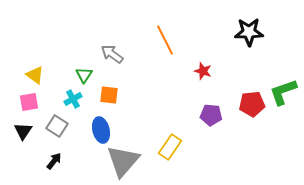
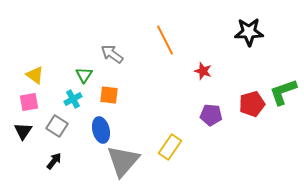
red pentagon: rotated 10 degrees counterclockwise
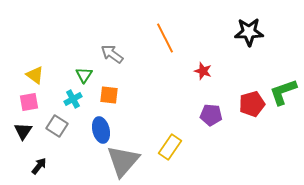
orange line: moved 2 px up
black arrow: moved 15 px left, 5 px down
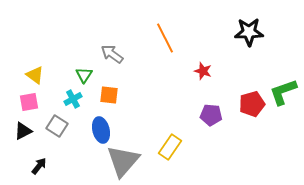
black triangle: rotated 30 degrees clockwise
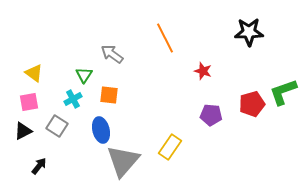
yellow triangle: moved 1 px left, 2 px up
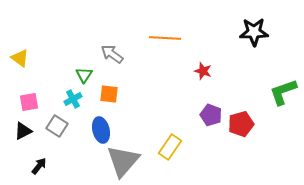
black star: moved 5 px right
orange line: rotated 60 degrees counterclockwise
yellow triangle: moved 14 px left, 15 px up
orange square: moved 1 px up
red pentagon: moved 11 px left, 20 px down
purple pentagon: rotated 15 degrees clockwise
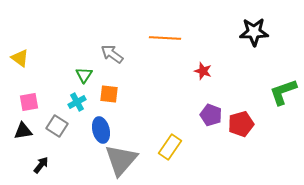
cyan cross: moved 4 px right, 3 px down
black triangle: rotated 18 degrees clockwise
gray triangle: moved 2 px left, 1 px up
black arrow: moved 2 px right, 1 px up
